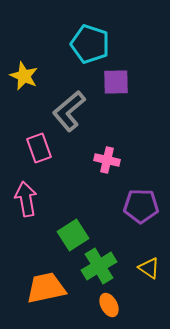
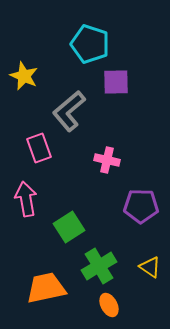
green square: moved 4 px left, 8 px up
yellow triangle: moved 1 px right, 1 px up
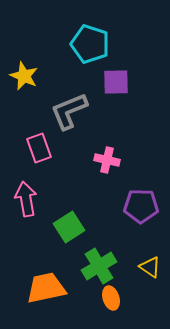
gray L-shape: rotated 18 degrees clockwise
orange ellipse: moved 2 px right, 7 px up; rotated 10 degrees clockwise
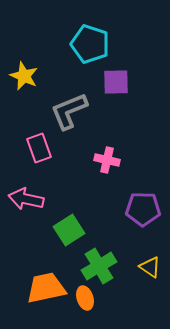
pink arrow: rotated 68 degrees counterclockwise
purple pentagon: moved 2 px right, 3 px down
green square: moved 3 px down
orange ellipse: moved 26 px left
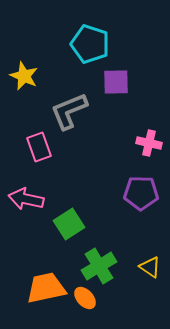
pink rectangle: moved 1 px up
pink cross: moved 42 px right, 17 px up
purple pentagon: moved 2 px left, 16 px up
green square: moved 6 px up
orange ellipse: rotated 25 degrees counterclockwise
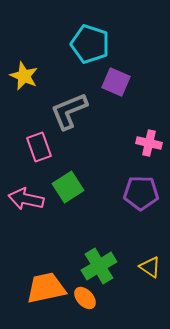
purple square: rotated 24 degrees clockwise
green square: moved 1 px left, 37 px up
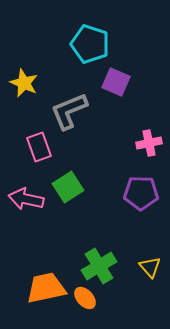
yellow star: moved 7 px down
pink cross: rotated 25 degrees counterclockwise
yellow triangle: rotated 15 degrees clockwise
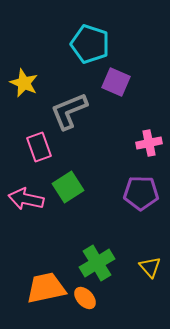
green cross: moved 2 px left, 3 px up
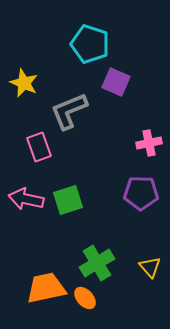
green square: moved 13 px down; rotated 16 degrees clockwise
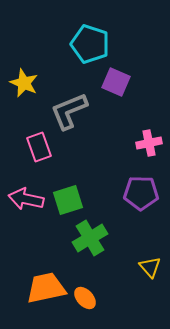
green cross: moved 7 px left, 25 px up
